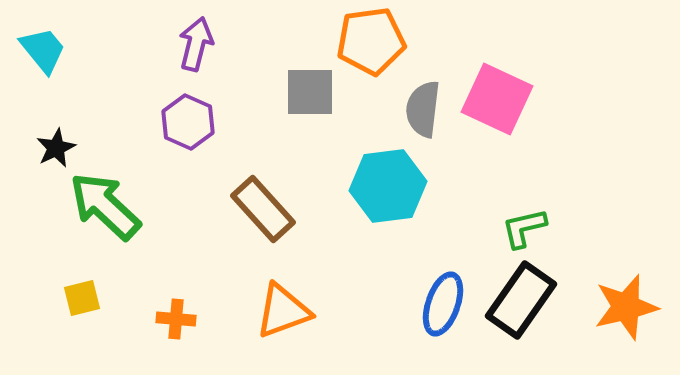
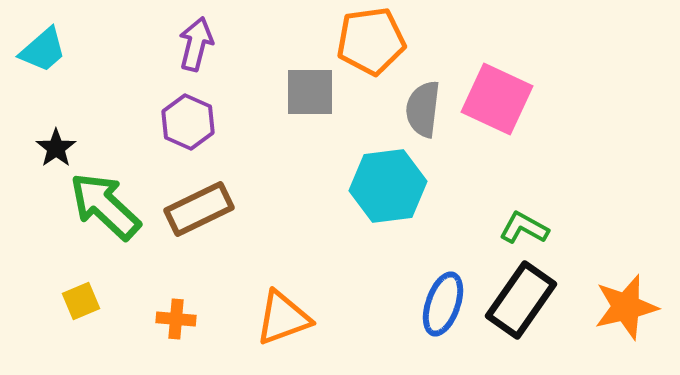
cyan trapezoid: rotated 88 degrees clockwise
black star: rotated 9 degrees counterclockwise
brown rectangle: moved 64 px left; rotated 74 degrees counterclockwise
green L-shape: rotated 42 degrees clockwise
yellow square: moved 1 px left, 3 px down; rotated 9 degrees counterclockwise
orange triangle: moved 7 px down
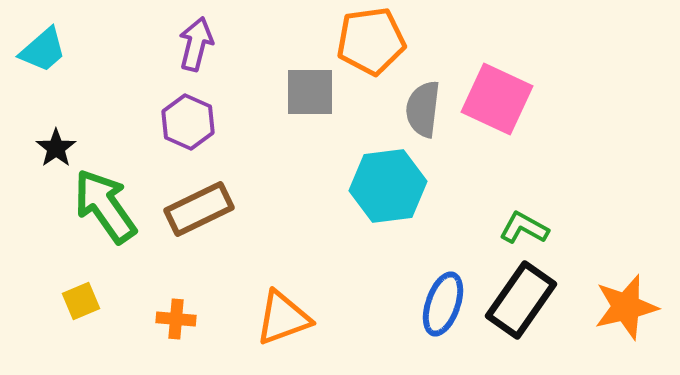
green arrow: rotated 12 degrees clockwise
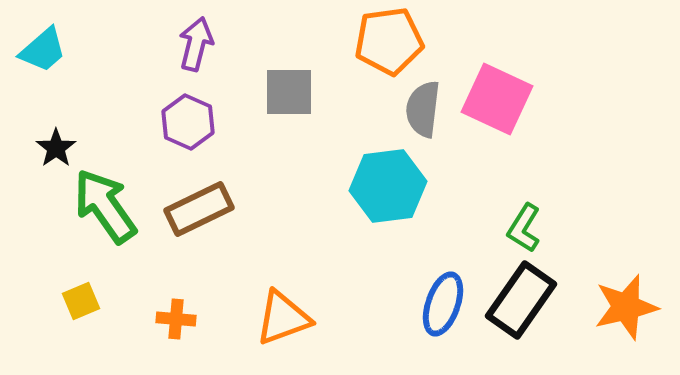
orange pentagon: moved 18 px right
gray square: moved 21 px left
green L-shape: rotated 87 degrees counterclockwise
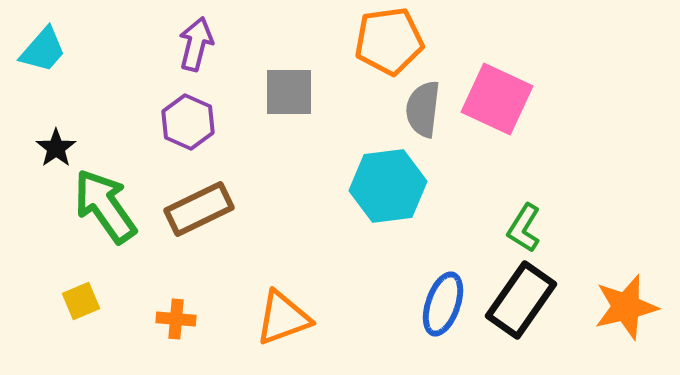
cyan trapezoid: rotated 8 degrees counterclockwise
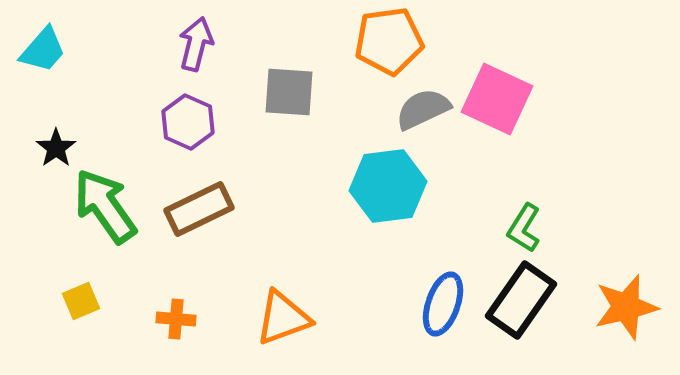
gray square: rotated 4 degrees clockwise
gray semicircle: rotated 58 degrees clockwise
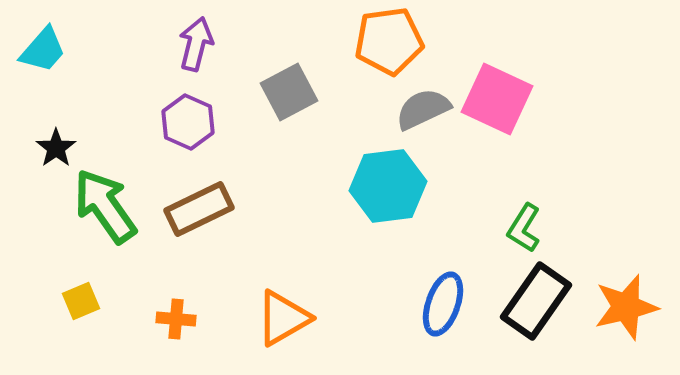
gray square: rotated 32 degrees counterclockwise
black rectangle: moved 15 px right, 1 px down
orange triangle: rotated 10 degrees counterclockwise
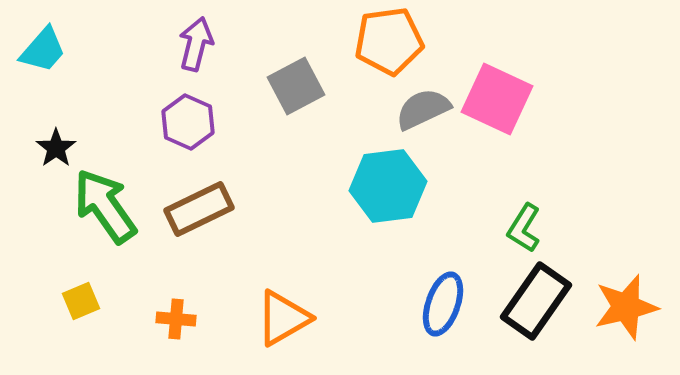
gray square: moved 7 px right, 6 px up
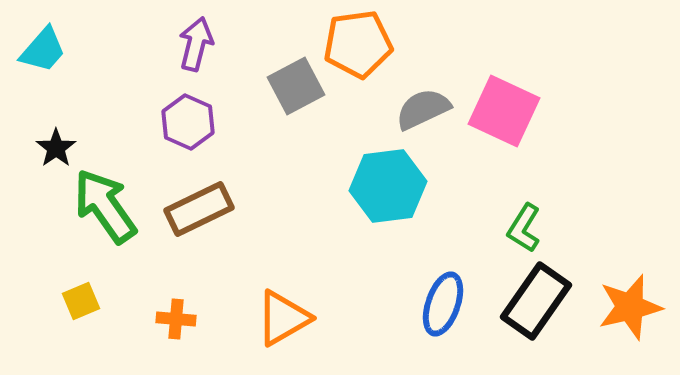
orange pentagon: moved 31 px left, 3 px down
pink square: moved 7 px right, 12 px down
orange star: moved 4 px right
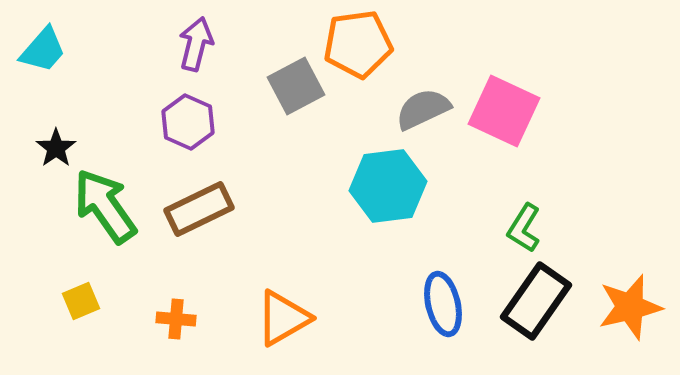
blue ellipse: rotated 32 degrees counterclockwise
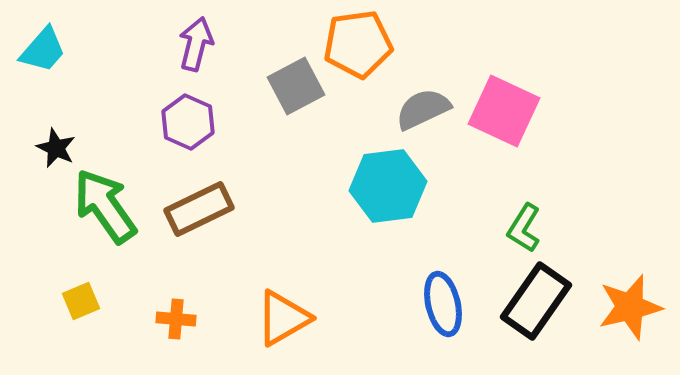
black star: rotated 12 degrees counterclockwise
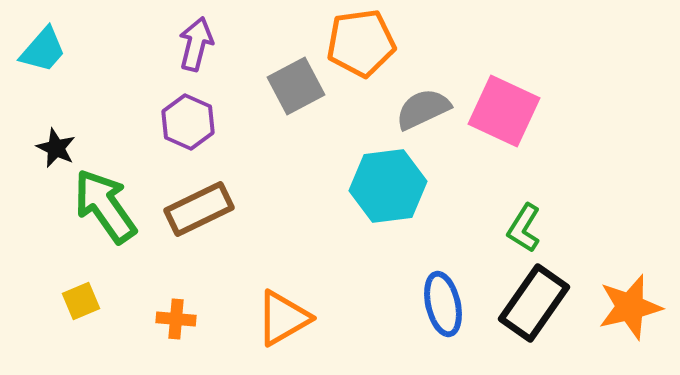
orange pentagon: moved 3 px right, 1 px up
black rectangle: moved 2 px left, 2 px down
